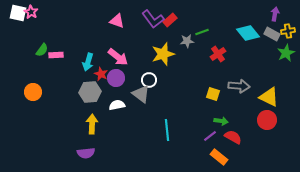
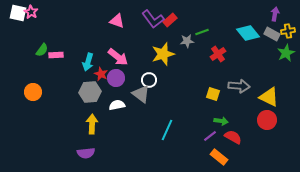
cyan line: rotated 30 degrees clockwise
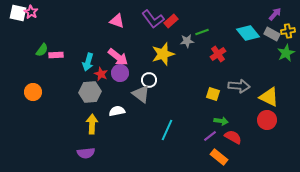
purple arrow: rotated 32 degrees clockwise
red rectangle: moved 1 px right, 1 px down
purple circle: moved 4 px right, 5 px up
white semicircle: moved 6 px down
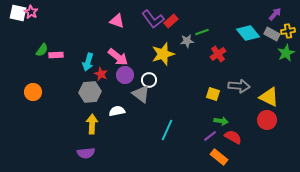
purple circle: moved 5 px right, 2 px down
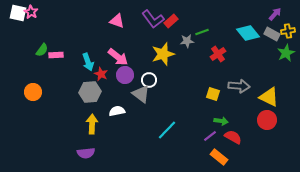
cyan arrow: rotated 36 degrees counterclockwise
cyan line: rotated 20 degrees clockwise
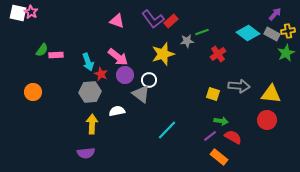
cyan diamond: rotated 15 degrees counterclockwise
yellow triangle: moved 2 px right, 3 px up; rotated 20 degrees counterclockwise
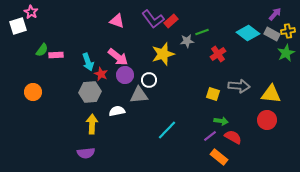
white square: moved 13 px down; rotated 30 degrees counterclockwise
gray triangle: moved 2 px left, 1 px down; rotated 42 degrees counterclockwise
